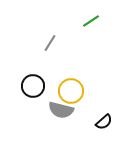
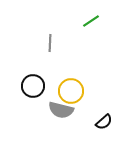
gray line: rotated 30 degrees counterclockwise
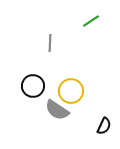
gray semicircle: moved 4 px left; rotated 20 degrees clockwise
black semicircle: moved 4 px down; rotated 24 degrees counterclockwise
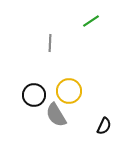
black circle: moved 1 px right, 9 px down
yellow circle: moved 2 px left
gray semicircle: moved 1 px left, 5 px down; rotated 25 degrees clockwise
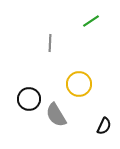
yellow circle: moved 10 px right, 7 px up
black circle: moved 5 px left, 4 px down
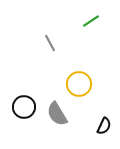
gray line: rotated 30 degrees counterclockwise
black circle: moved 5 px left, 8 px down
gray semicircle: moved 1 px right, 1 px up
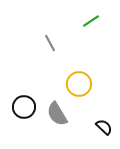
black semicircle: moved 1 px down; rotated 72 degrees counterclockwise
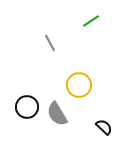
yellow circle: moved 1 px down
black circle: moved 3 px right
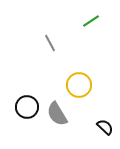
black semicircle: moved 1 px right
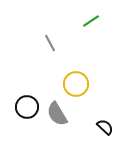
yellow circle: moved 3 px left, 1 px up
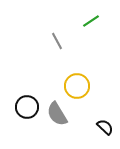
gray line: moved 7 px right, 2 px up
yellow circle: moved 1 px right, 2 px down
